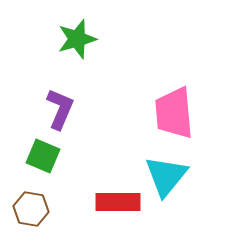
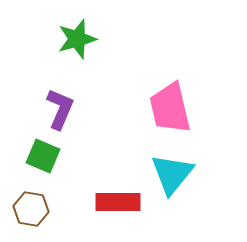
pink trapezoid: moved 4 px left, 5 px up; rotated 8 degrees counterclockwise
cyan triangle: moved 6 px right, 2 px up
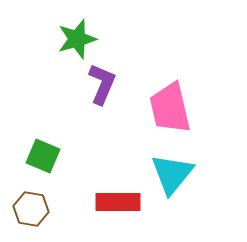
purple L-shape: moved 42 px right, 25 px up
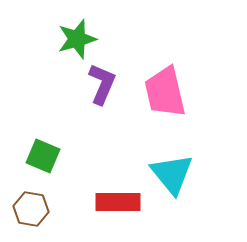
pink trapezoid: moved 5 px left, 16 px up
cyan triangle: rotated 18 degrees counterclockwise
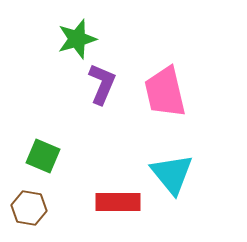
brown hexagon: moved 2 px left, 1 px up
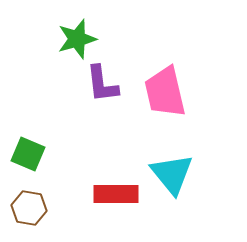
purple L-shape: rotated 150 degrees clockwise
green square: moved 15 px left, 2 px up
red rectangle: moved 2 px left, 8 px up
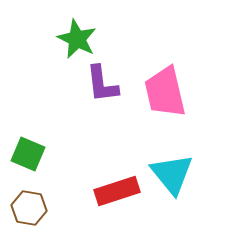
green star: rotated 30 degrees counterclockwise
red rectangle: moved 1 px right, 3 px up; rotated 18 degrees counterclockwise
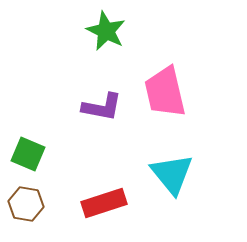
green star: moved 29 px right, 8 px up
purple L-shape: moved 23 px down; rotated 72 degrees counterclockwise
red rectangle: moved 13 px left, 12 px down
brown hexagon: moved 3 px left, 4 px up
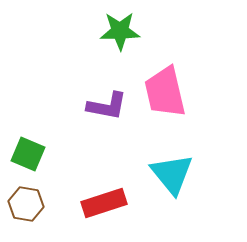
green star: moved 14 px right; rotated 27 degrees counterclockwise
purple L-shape: moved 5 px right, 1 px up
